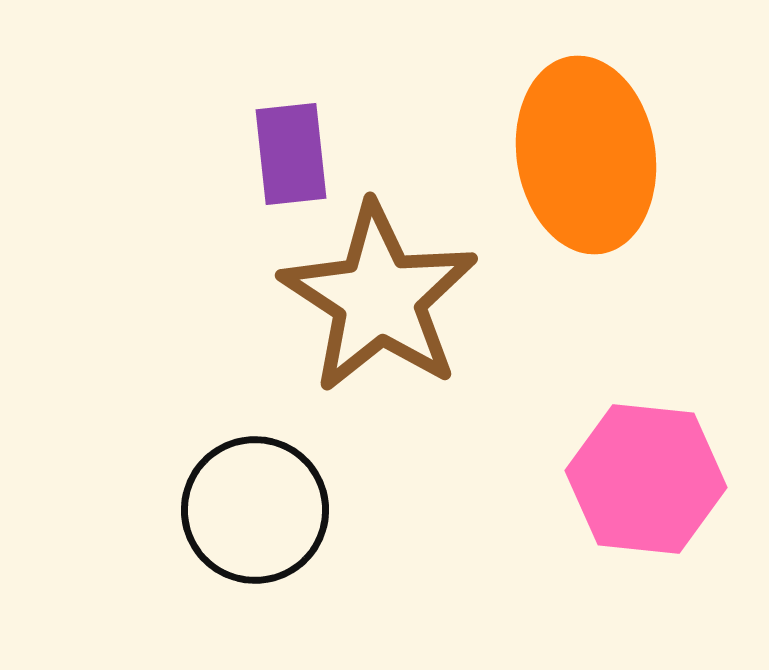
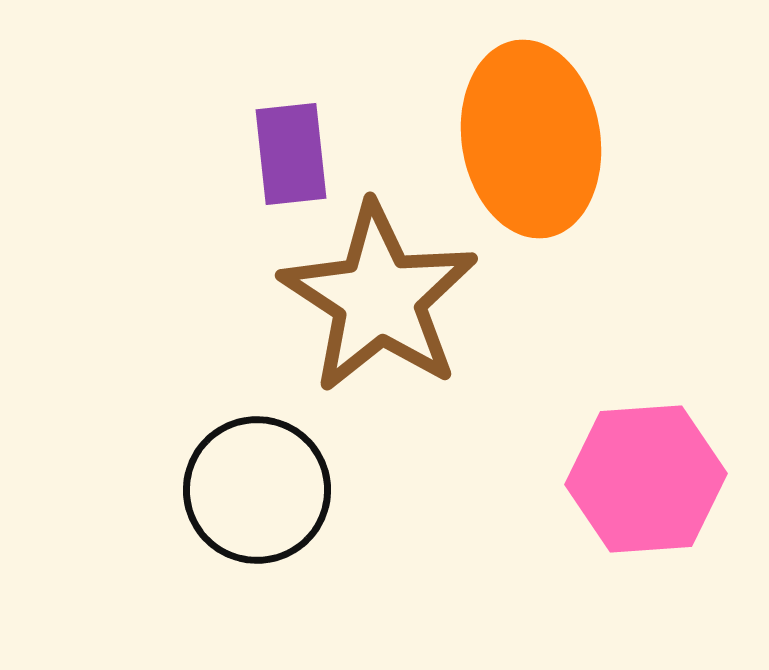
orange ellipse: moved 55 px left, 16 px up
pink hexagon: rotated 10 degrees counterclockwise
black circle: moved 2 px right, 20 px up
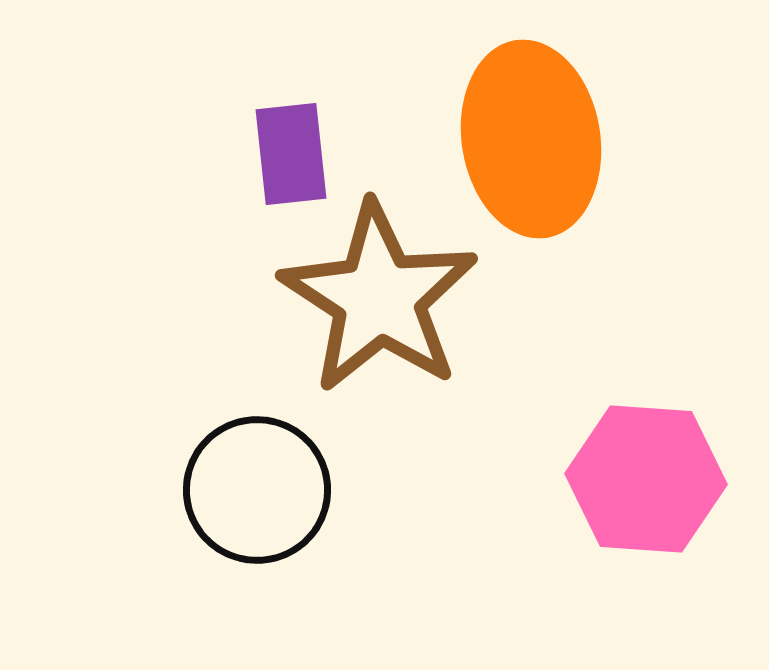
pink hexagon: rotated 8 degrees clockwise
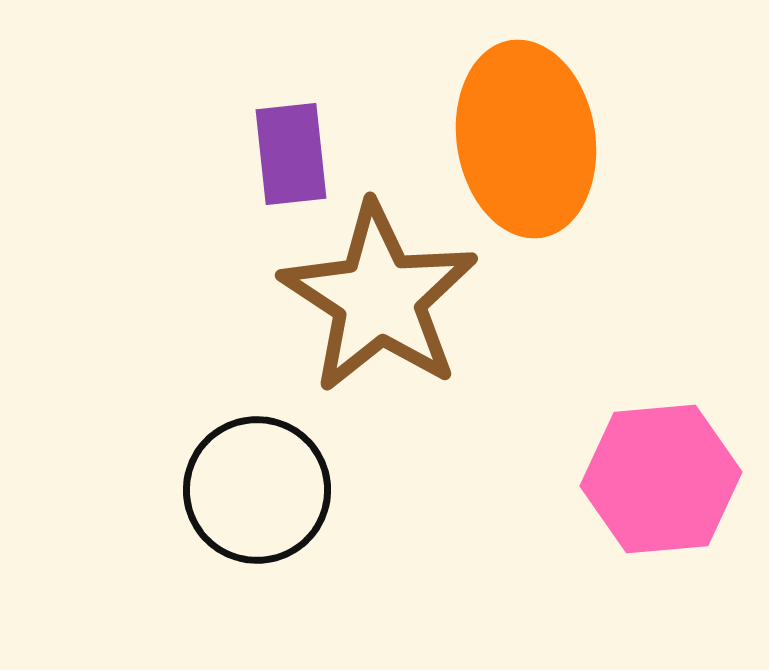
orange ellipse: moved 5 px left
pink hexagon: moved 15 px right; rotated 9 degrees counterclockwise
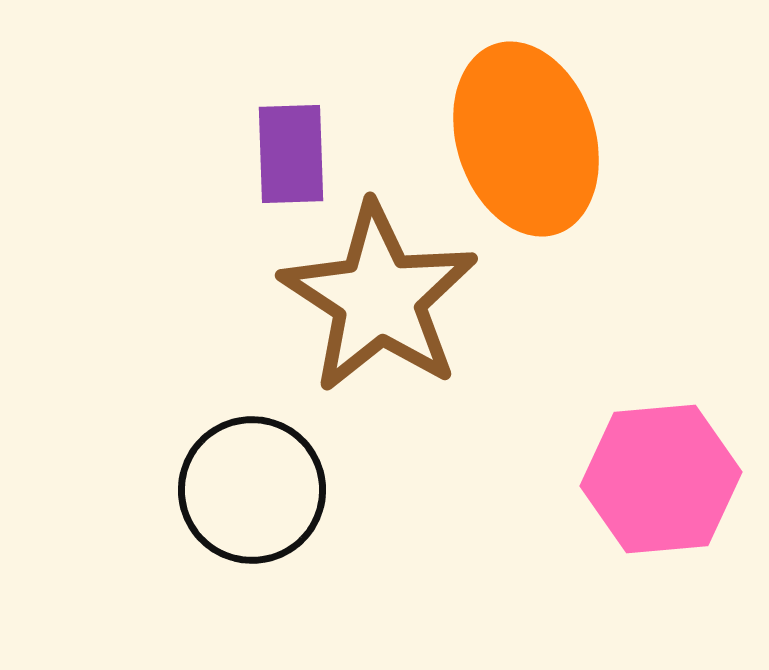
orange ellipse: rotated 9 degrees counterclockwise
purple rectangle: rotated 4 degrees clockwise
black circle: moved 5 px left
